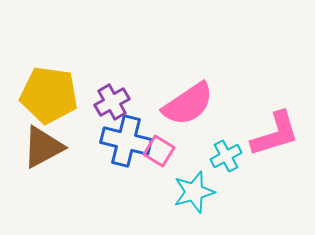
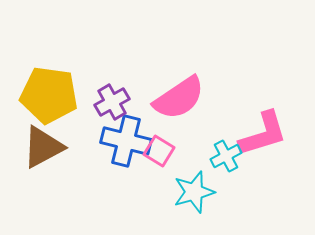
pink semicircle: moved 9 px left, 6 px up
pink L-shape: moved 12 px left
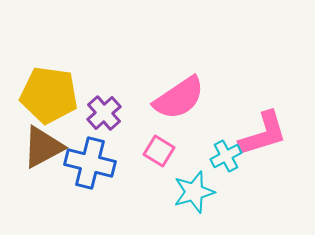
purple cross: moved 8 px left, 11 px down; rotated 12 degrees counterclockwise
blue cross: moved 36 px left, 22 px down
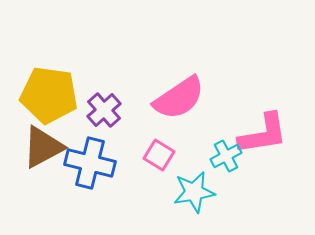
purple cross: moved 3 px up
pink L-shape: rotated 8 degrees clockwise
pink square: moved 4 px down
cyan star: rotated 6 degrees clockwise
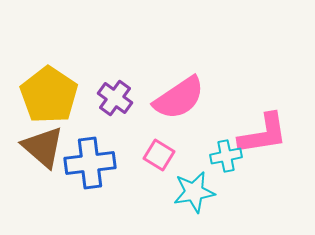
yellow pentagon: rotated 26 degrees clockwise
purple cross: moved 11 px right, 12 px up; rotated 12 degrees counterclockwise
brown triangle: rotated 51 degrees counterclockwise
cyan cross: rotated 16 degrees clockwise
blue cross: rotated 21 degrees counterclockwise
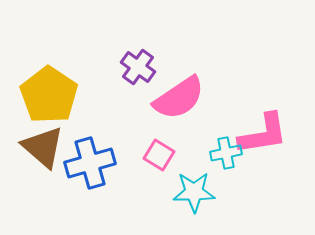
purple cross: moved 23 px right, 31 px up
cyan cross: moved 3 px up
blue cross: rotated 9 degrees counterclockwise
cyan star: rotated 9 degrees clockwise
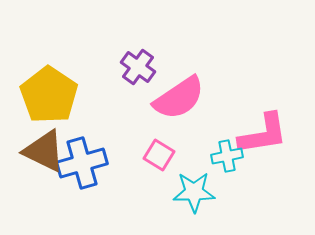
brown triangle: moved 1 px right, 4 px down; rotated 15 degrees counterclockwise
cyan cross: moved 1 px right, 3 px down
blue cross: moved 8 px left
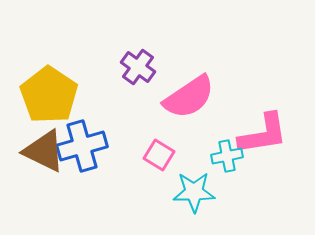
pink semicircle: moved 10 px right, 1 px up
blue cross: moved 17 px up
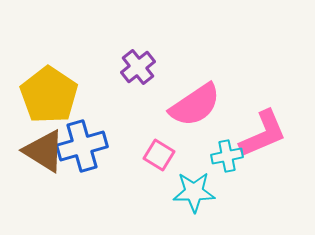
purple cross: rotated 16 degrees clockwise
pink semicircle: moved 6 px right, 8 px down
pink L-shape: rotated 14 degrees counterclockwise
brown triangle: rotated 6 degrees clockwise
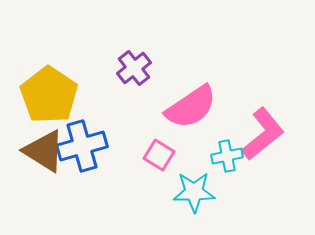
purple cross: moved 4 px left, 1 px down
pink semicircle: moved 4 px left, 2 px down
pink L-shape: rotated 16 degrees counterclockwise
